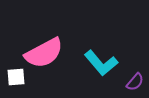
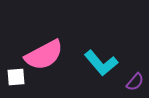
pink semicircle: moved 2 px down
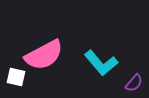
white square: rotated 18 degrees clockwise
purple semicircle: moved 1 px left, 1 px down
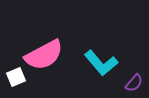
white square: rotated 36 degrees counterclockwise
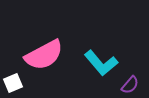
white square: moved 3 px left, 6 px down
purple semicircle: moved 4 px left, 2 px down
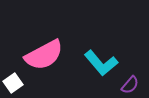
white square: rotated 12 degrees counterclockwise
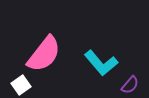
pink semicircle: moved 1 px up; rotated 24 degrees counterclockwise
white square: moved 8 px right, 2 px down
